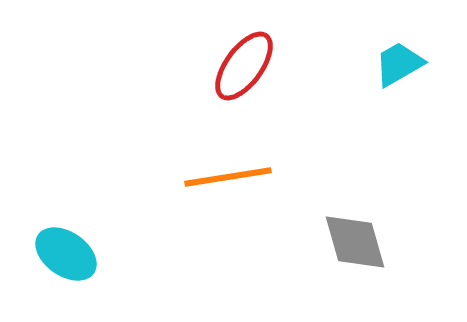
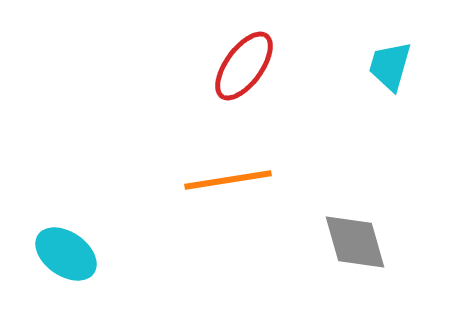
cyan trapezoid: moved 9 px left, 2 px down; rotated 44 degrees counterclockwise
orange line: moved 3 px down
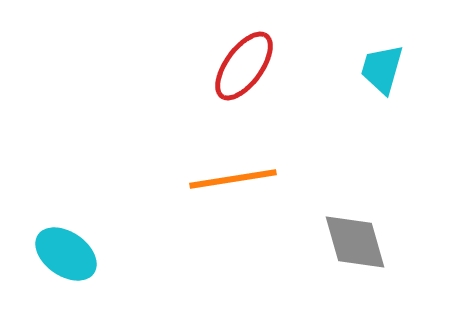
cyan trapezoid: moved 8 px left, 3 px down
orange line: moved 5 px right, 1 px up
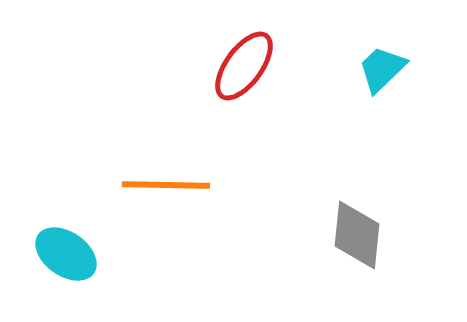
cyan trapezoid: rotated 30 degrees clockwise
orange line: moved 67 px left, 6 px down; rotated 10 degrees clockwise
gray diamond: moved 2 px right, 7 px up; rotated 22 degrees clockwise
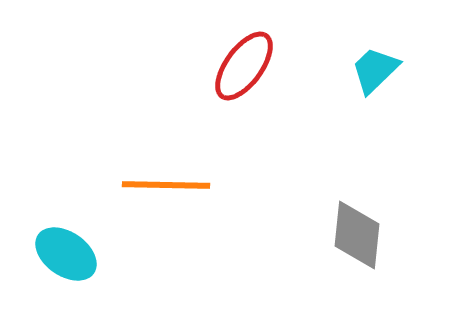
cyan trapezoid: moved 7 px left, 1 px down
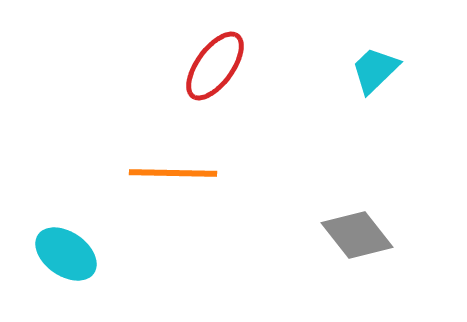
red ellipse: moved 29 px left
orange line: moved 7 px right, 12 px up
gray diamond: rotated 44 degrees counterclockwise
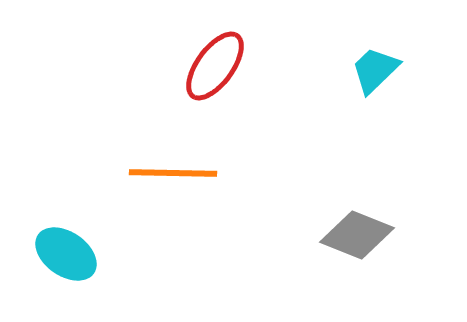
gray diamond: rotated 30 degrees counterclockwise
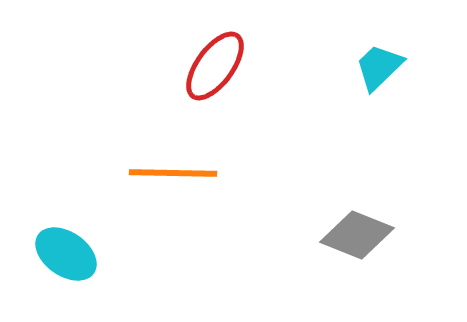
cyan trapezoid: moved 4 px right, 3 px up
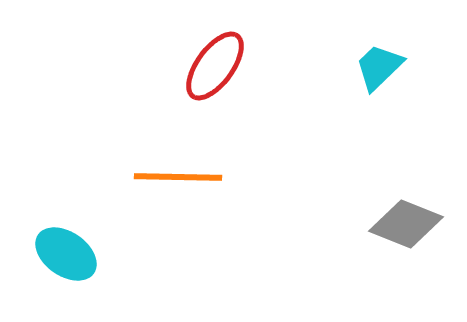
orange line: moved 5 px right, 4 px down
gray diamond: moved 49 px right, 11 px up
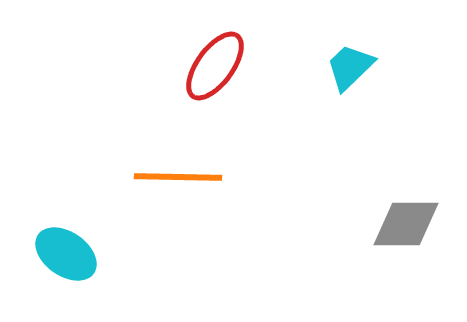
cyan trapezoid: moved 29 px left
gray diamond: rotated 22 degrees counterclockwise
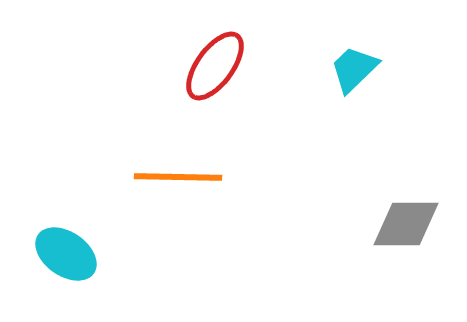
cyan trapezoid: moved 4 px right, 2 px down
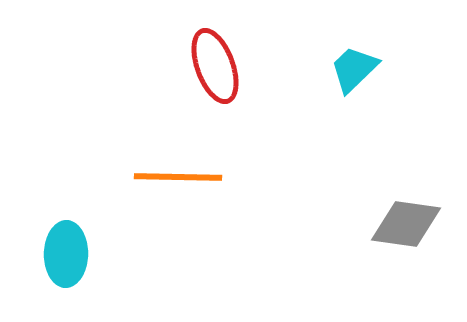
red ellipse: rotated 56 degrees counterclockwise
gray diamond: rotated 8 degrees clockwise
cyan ellipse: rotated 56 degrees clockwise
